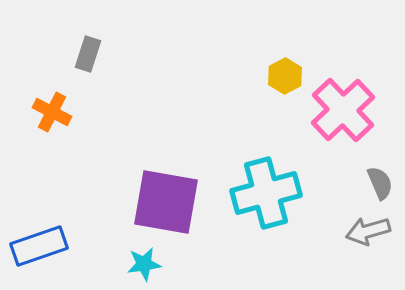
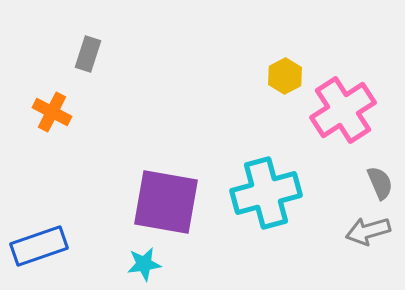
pink cross: rotated 10 degrees clockwise
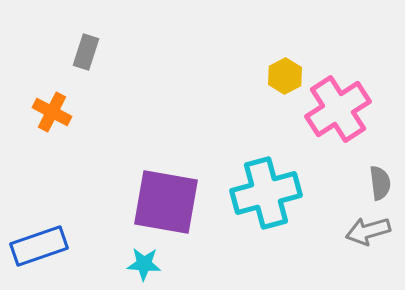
gray rectangle: moved 2 px left, 2 px up
pink cross: moved 5 px left, 1 px up
gray semicircle: rotated 16 degrees clockwise
cyan star: rotated 12 degrees clockwise
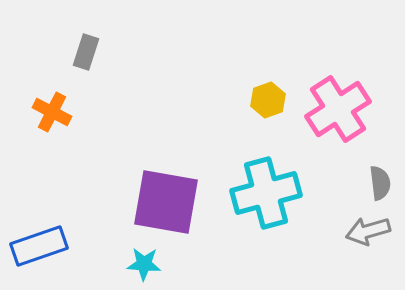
yellow hexagon: moved 17 px left, 24 px down; rotated 8 degrees clockwise
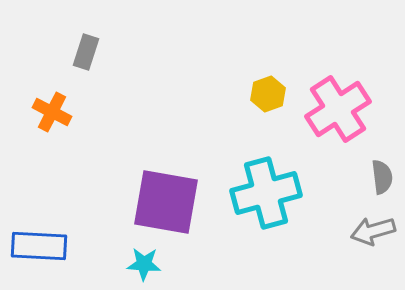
yellow hexagon: moved 6 px up
gray semicircle: moved 2 px right, 6 px up
gray arrow: moved 5 px right
blue rectangle: rotated 22 degrees clockwise
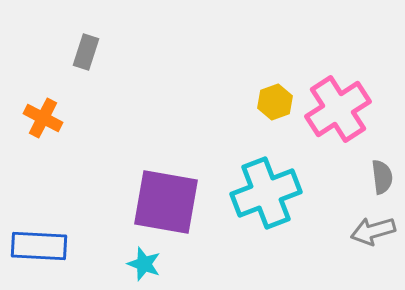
yellow hexagon: moved 7 px right, 8 px down
orange cross: moved 9 px left, 6 px down
cyan cross: rotated 6 degrees counterclockwise
cyan star: rotated 16 degrees clockwise
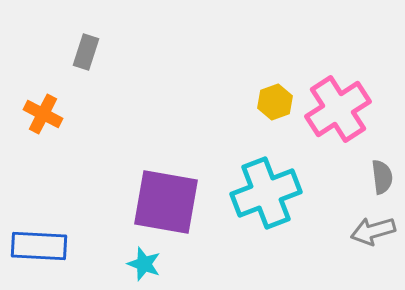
orange cross: moved 4 px up
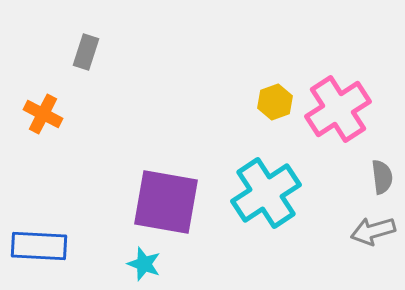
cyan cross: rotated 12 degrees counterclockwise
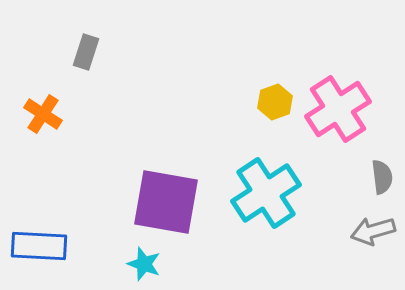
orange cross: rotated 6 degrees clockwise
